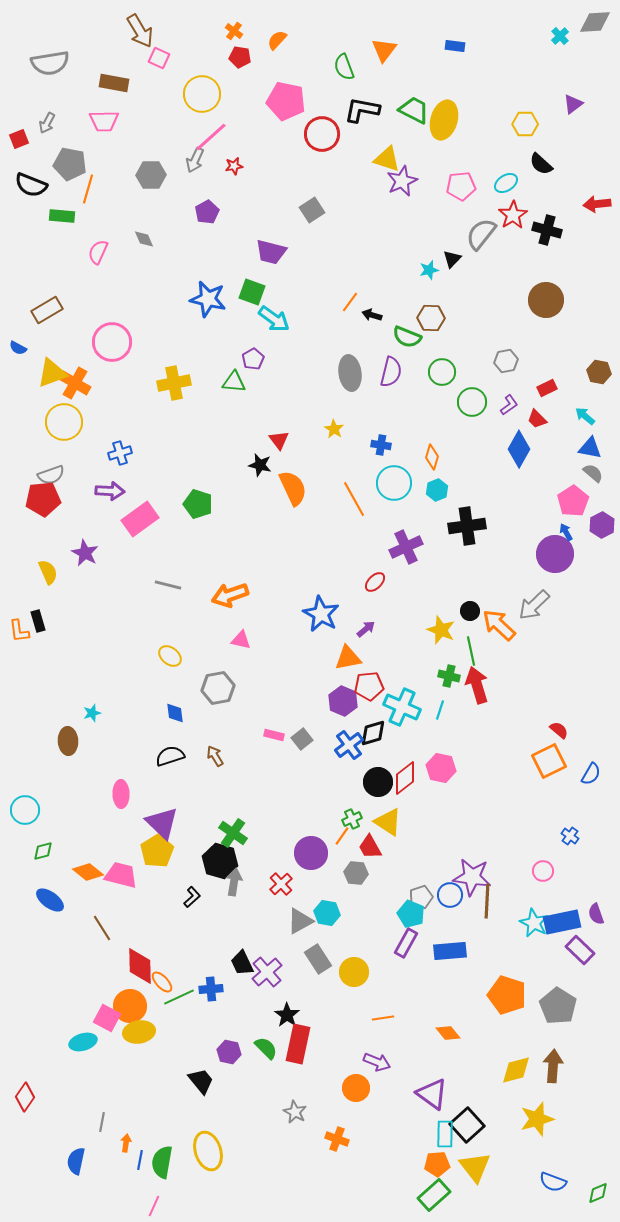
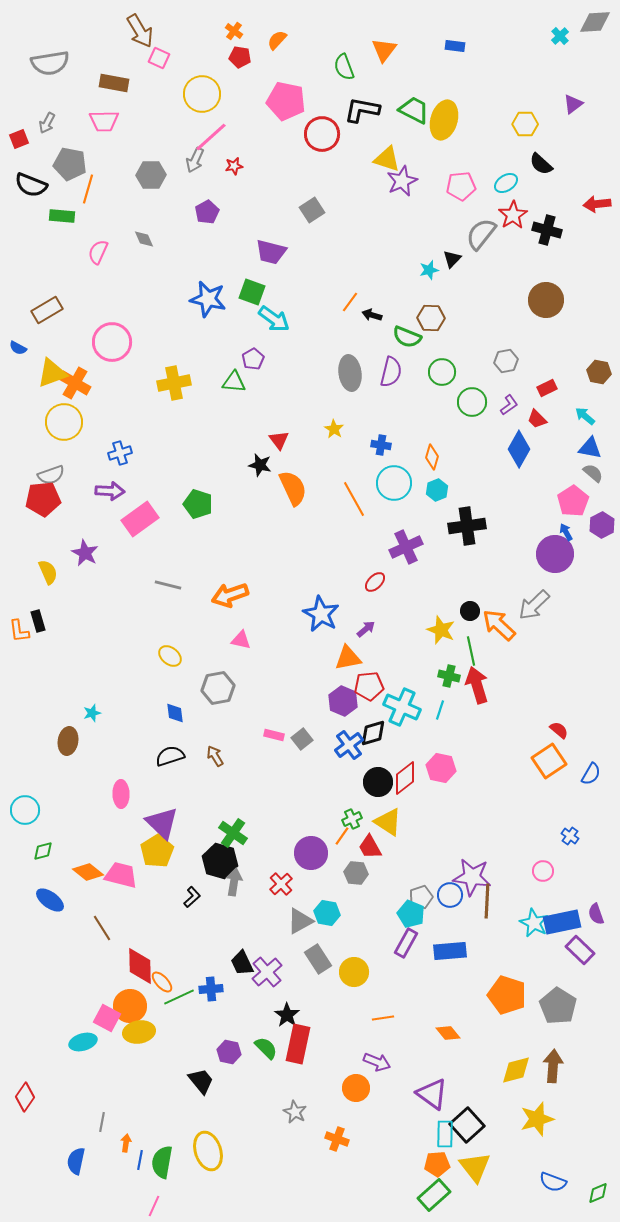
brown ellipse at (68, 741): rotated 12 degrees clockwise
orange square at (549, 761): rotated 8 degrees counterclockwise
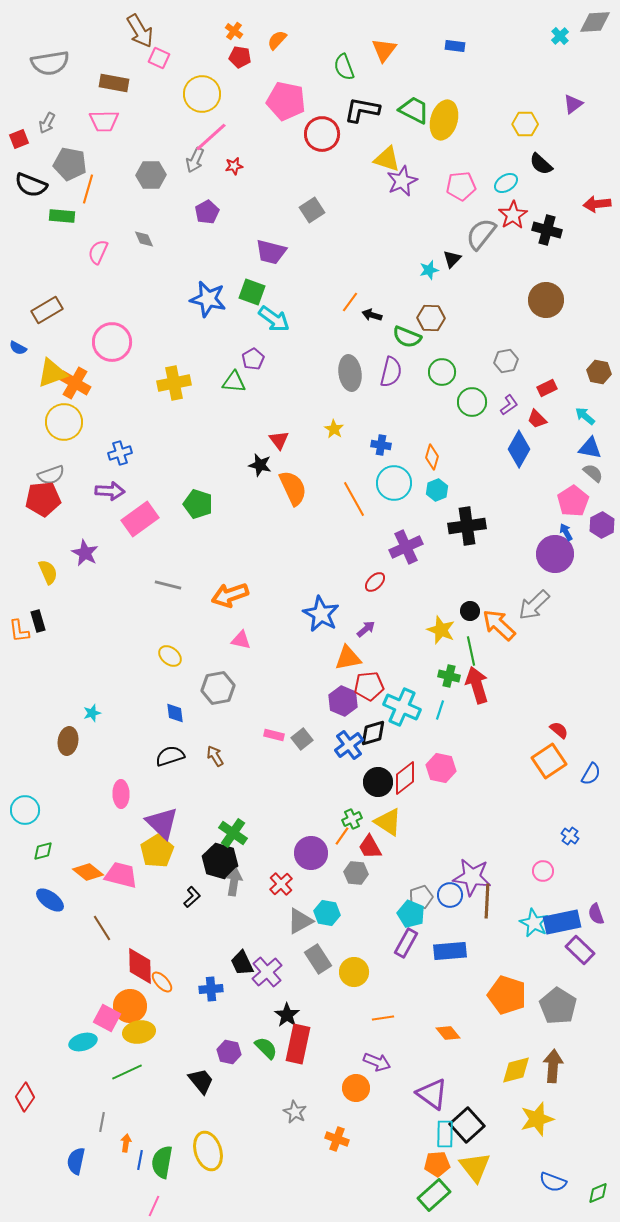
green line at (179, 997): moved 52 px left, 75 px down
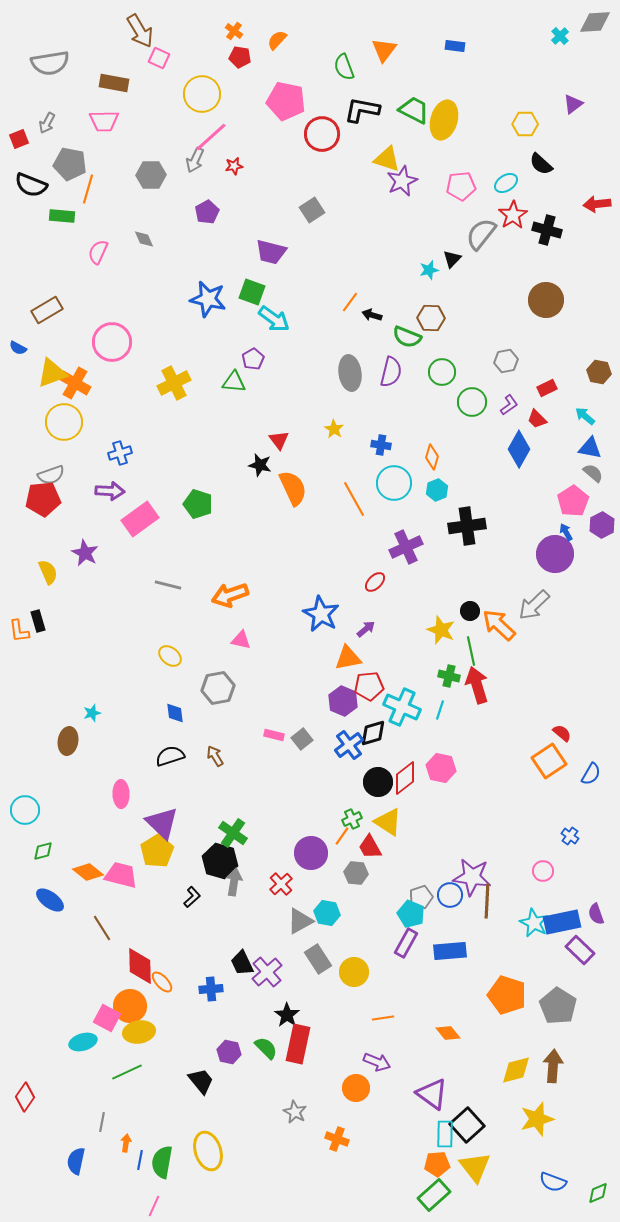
yellow cross at (174, 383): rotated 16 degrees counterclockwise
red semicircle at (559, 730): moved 3 px right, 3 px down
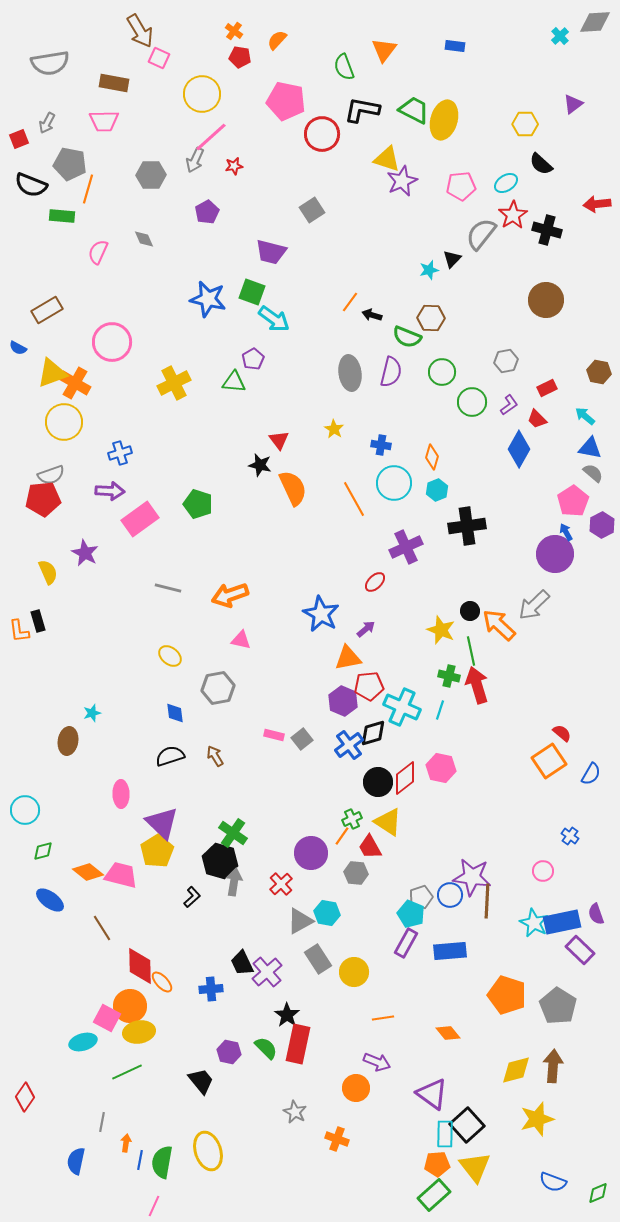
gray line at (168, 585): moved 3 px down
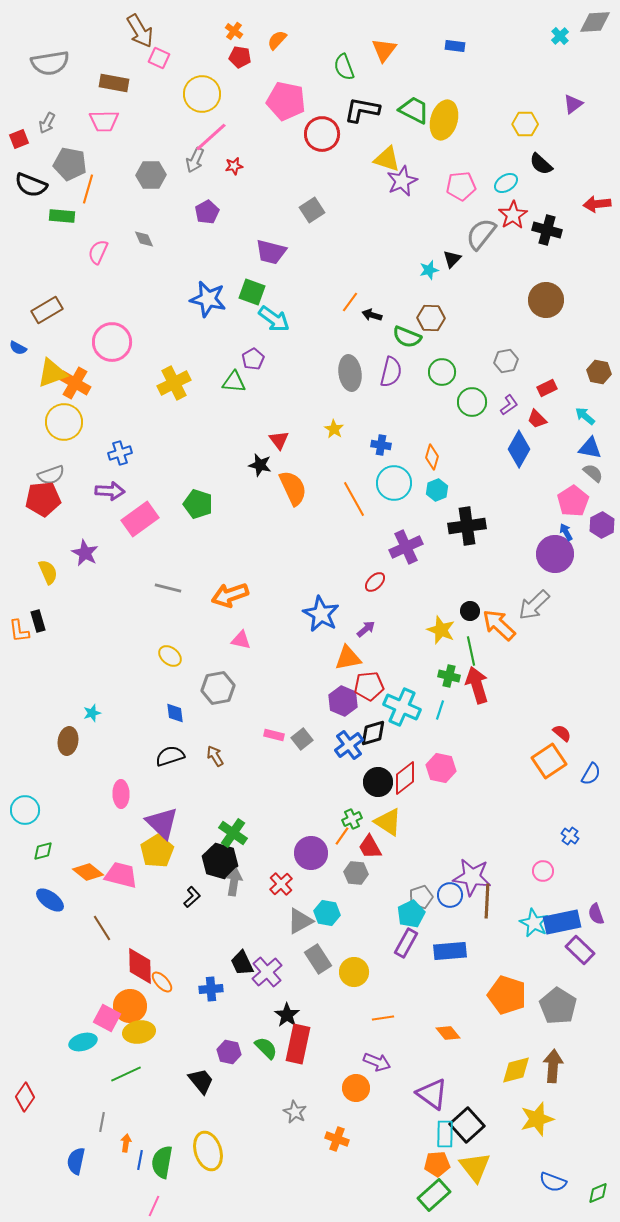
cyan pentagon at (411, 914): rotated 24 degrees clockwise
green line at (127, 1072): moved 1 px left, 2 px down
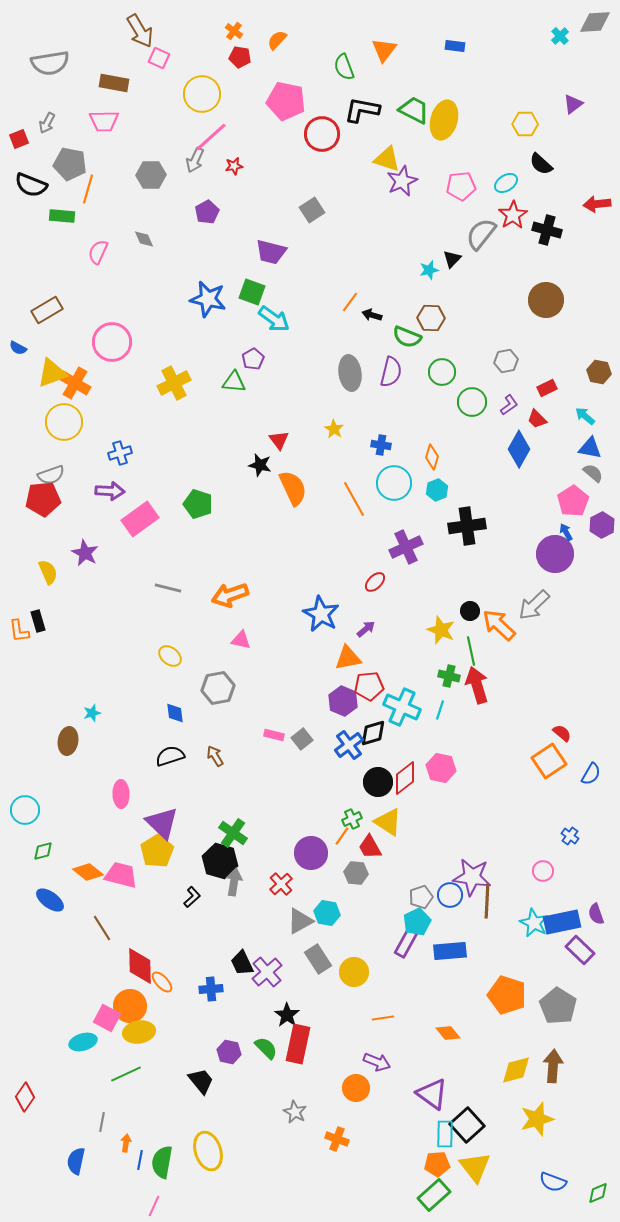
cyan pentagon at (411, 914): moved 6 px right, 8 px down
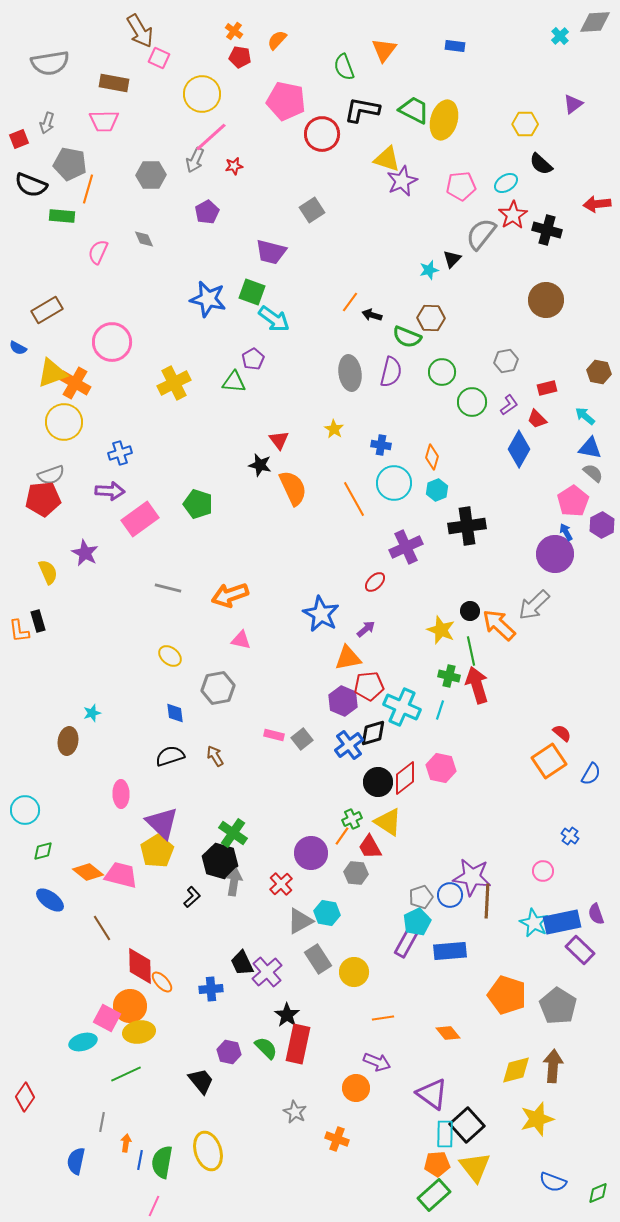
gray arrow at (47, 123): rotated 10 degrees counterclockwise
red rectangle at (547, 388): rotated 12 degrees clockwise
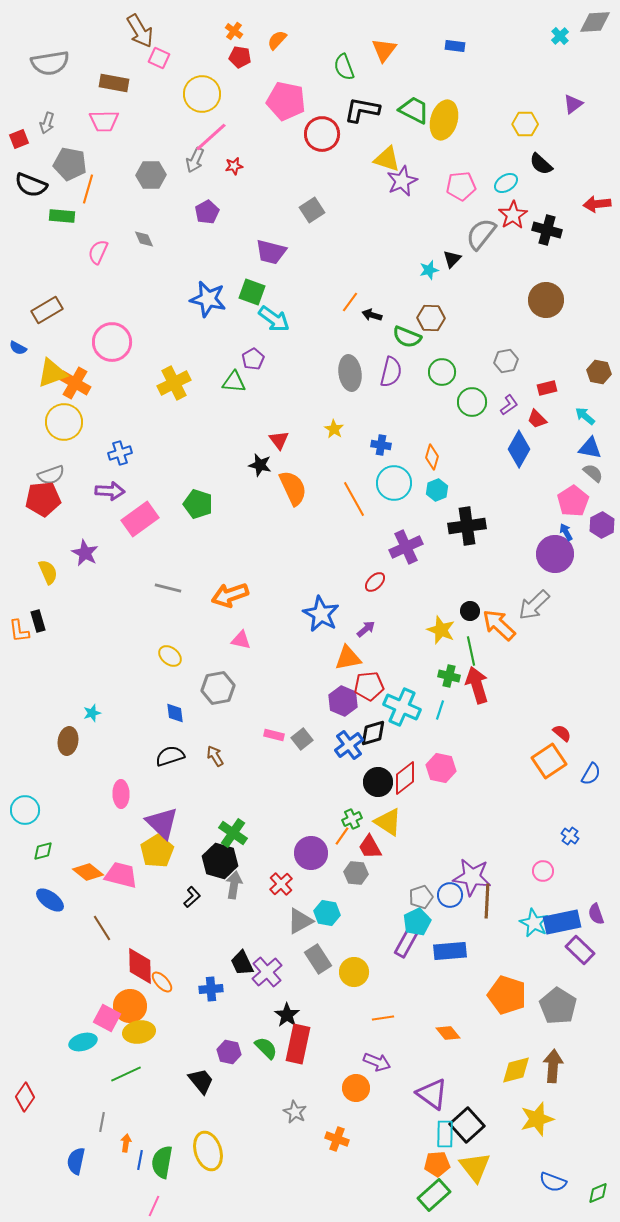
gray arrow at (234, 882): moved 3 px down
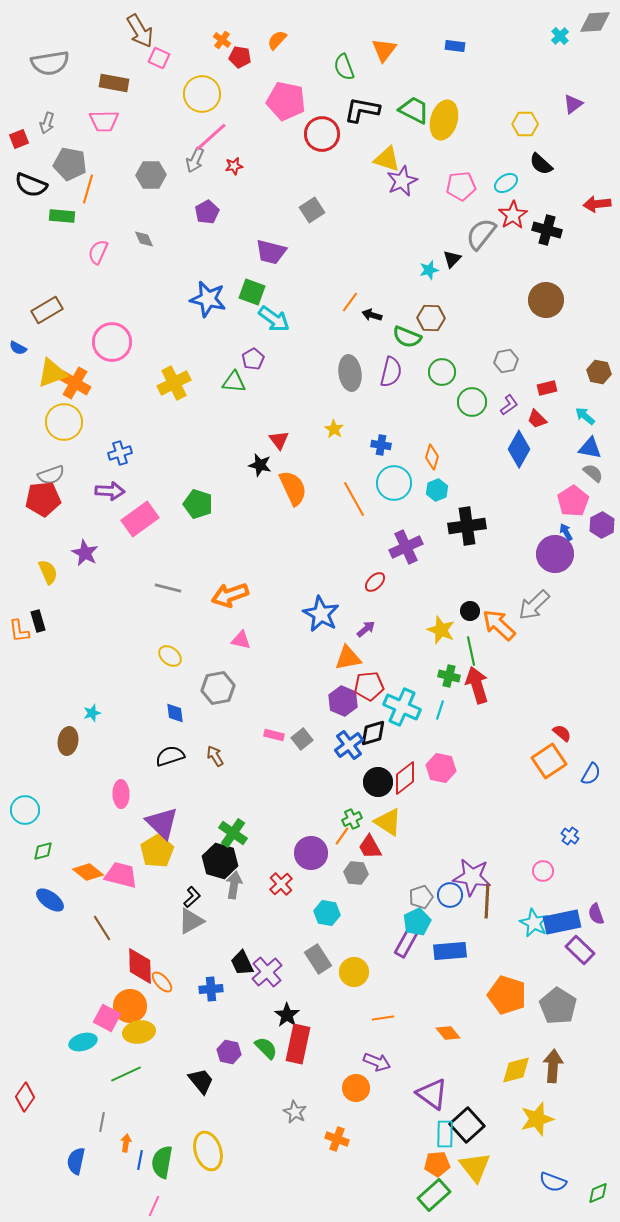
orange cross at (234, 31): moved 12 px left, 9 px down
gray triangle at (300, 921): moved 109 px left
